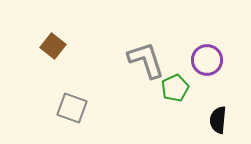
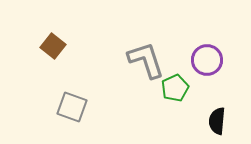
gray square: moved 1 px up
black semicircle: moved 1 px left, 1 px down
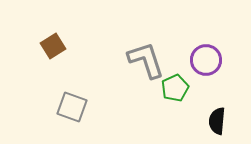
brown square: rotated 20 degrees clockwise
purple circle: moved 1 px left
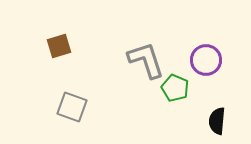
brown square: moved 6 px right; rotated 15 degrees clockwise
green pentagon: rotated 24 degrees counterclockwise
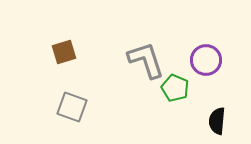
brown square: moved 5 px right, 6 px down
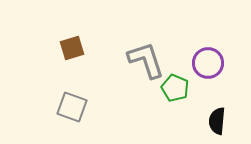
brown square: moved 8 px right, 4 px up
purple circle: moved 2 px right, 3 px down
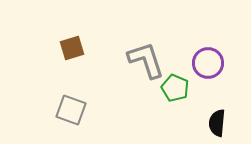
gray square: moved 1 px left, 3 px down
black semicircle: moved 2 px down
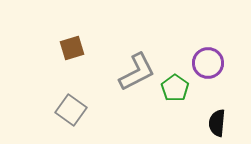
gray L-shape: moved 9 px left, 12 px down; rotated 81 degrees clockwise
green pentagon: rotated 12 degrees clockwise
gray square: rotated 16 degrees clockwise
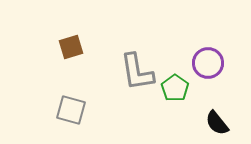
brown square: moved 1 px left, 1 px up
gray L-shape: rotated 108 degrees clockwise
gray square: rotated 20 degrees counterclockwise
black semicircle: rotated 44 degrees counterclockwise
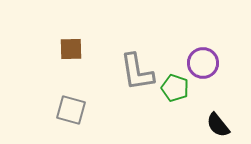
brown square: moved 2 px down; rotated 15 degrees clockwise
purple circle: moved 5 px left
green pentagon: rotated 16 degrees counterclockwise
black semicircle: moved 1 px right, 2 px down
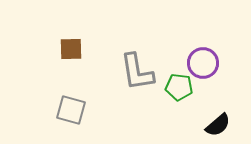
green pentagon: moved 4 px right, 1 px up; rotated 12 degrees counterclockwise
black semicircle: rotated 92 degrees counterclockwise
